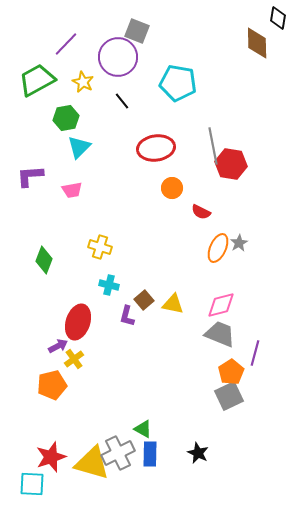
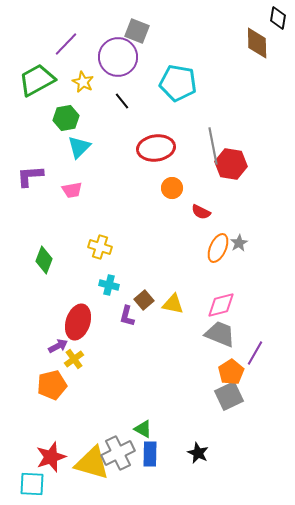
purple line at (255, 353): rotated 15 degrees clockwise
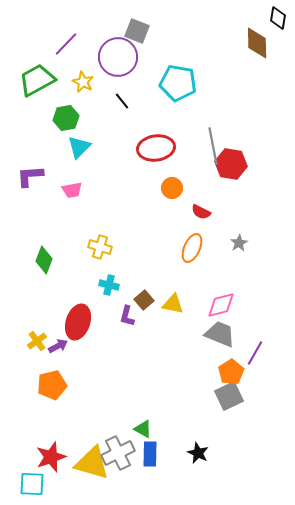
orange ellipse at (218, 248): moved 26 px left
yellow cross at (74, 359): moved 37 px left, 18 px up
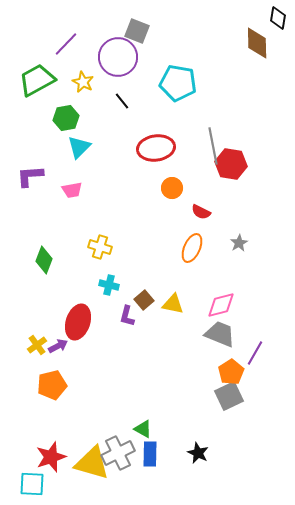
yellow cross at (37, 341): moved 4 px down
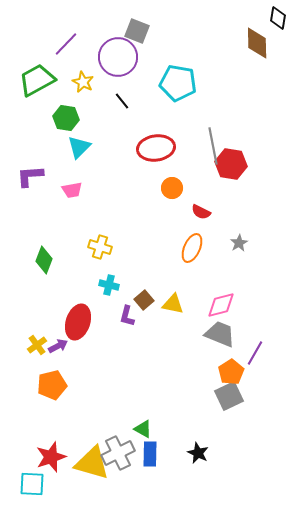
green hexagon at (66, 118): rotated 20 degrees clockwise
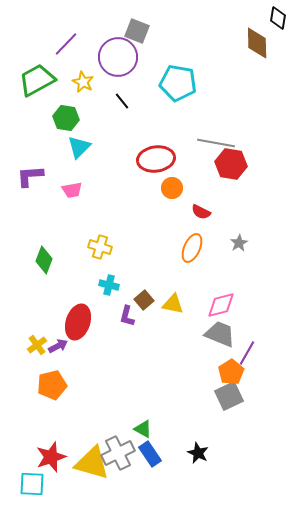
gray line at (213, 146): moved 3 px right, 3 px up; rotated 69 degrees counterclockwise
red ellipse at (156, 148): moved 11 px down
purple line at (255, 353): moved 8 px left
blue rectangle at (150, 454): rotated 35 degrees counterclockwise
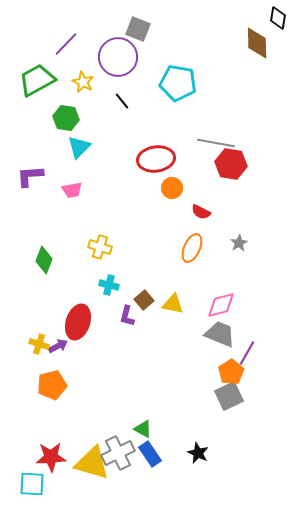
gray square at (137, 31): moved 1 px right, 2 px up
yellow cross at (37, 345): moved 2 px right, 1 px up; rotated 36 degrees counterclockwise
red star at (51, 457): rotated 16 degrees clockwise
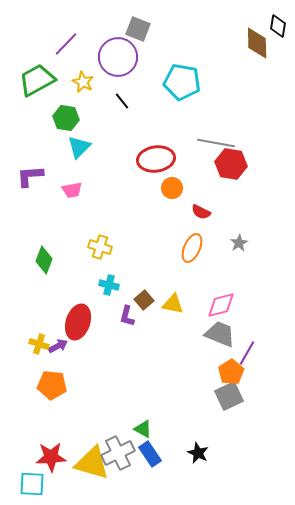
black diamond at (278, 18): moved 8 px down
cyan pentagon at (178, 83): moved 4 px right, 1 px up
orange pentagon at (52, 385): rotated 20 degrees clockwise
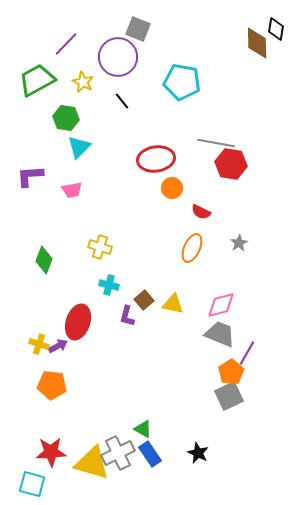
black diamond at (278, 26): moved 2 px left, 3 px down
red star at (51, 457): moved 5 px up
cyan square at (32, 484): rotated 12 degrees clockwise
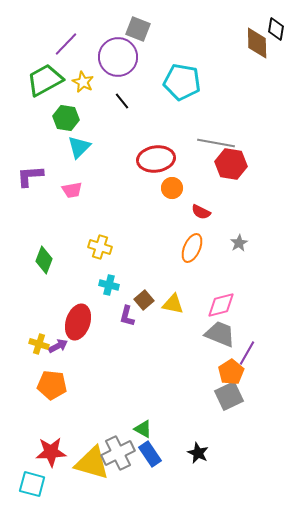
green trapezoid at (37, 80): moved 8 px right
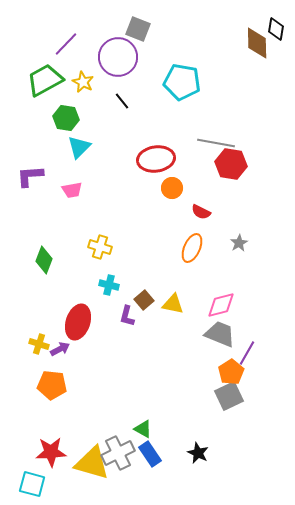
purple arrow at (58, 346): moved 2 px right, 3 px down
